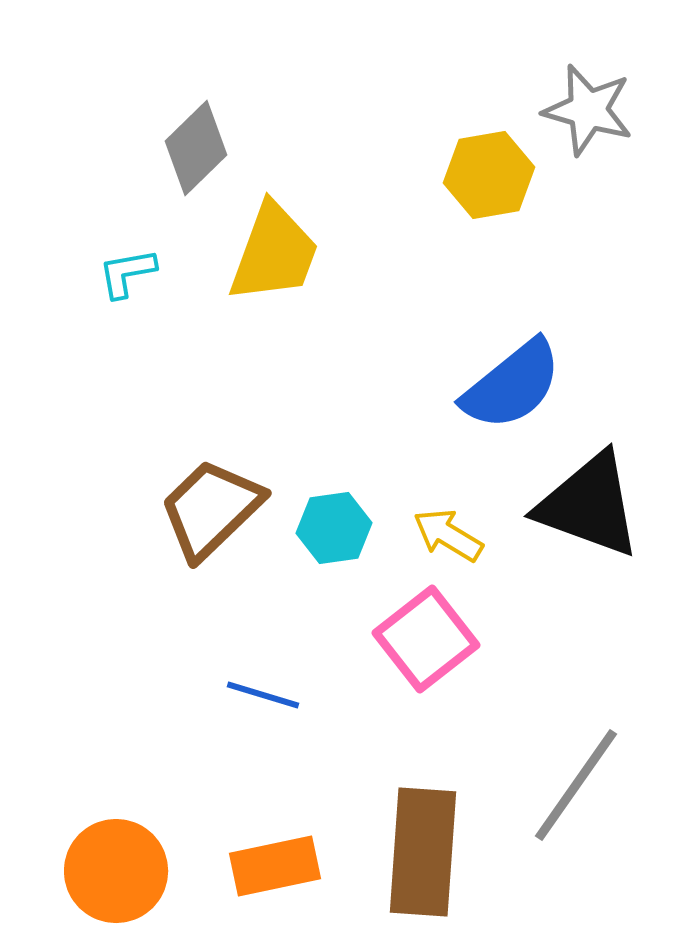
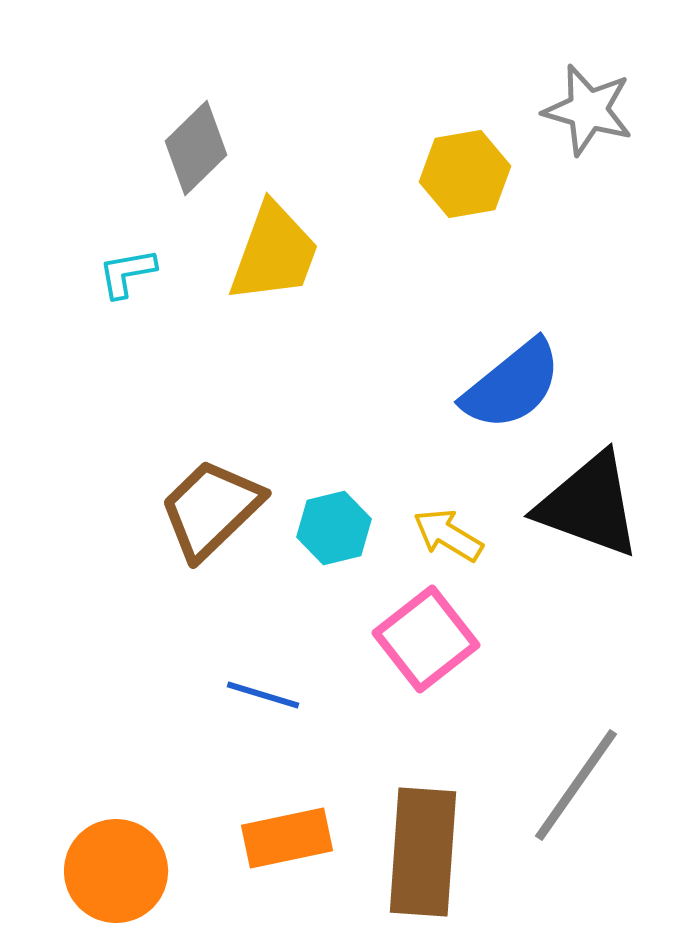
yellow hexagon: moved 24 px left, 1 px up
cyan hexagon: rotated 6 degrees counterclockwise
orange rectangle: moved 12 px right, 28 px up
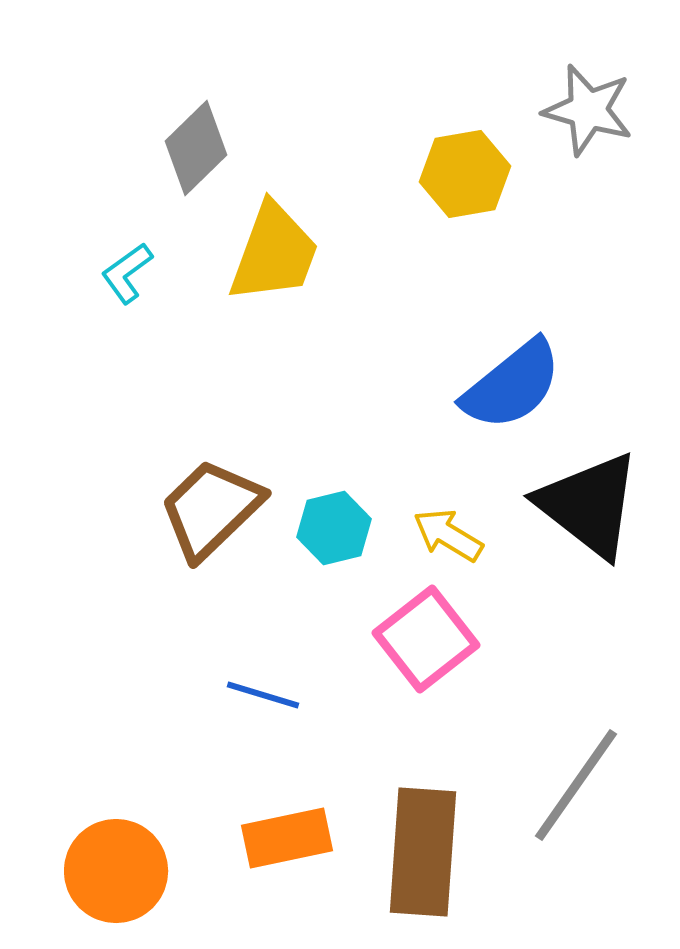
cyan L-shape: rotated 26 degrees counterclockwise
black triangle: rotated 18 degrees clockwise
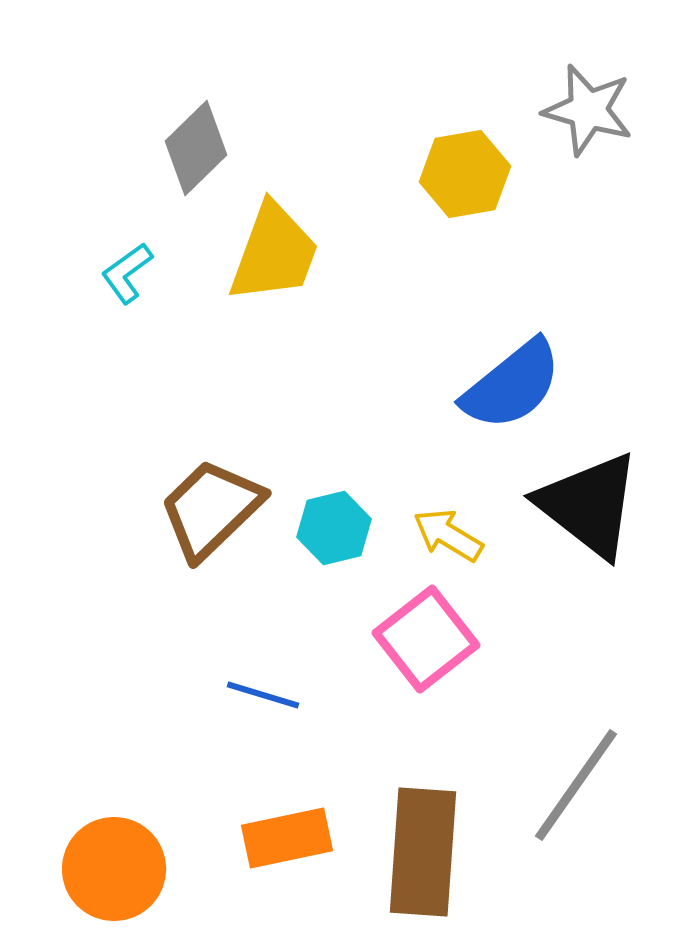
orange circle: moved 2 px left, 2 px up
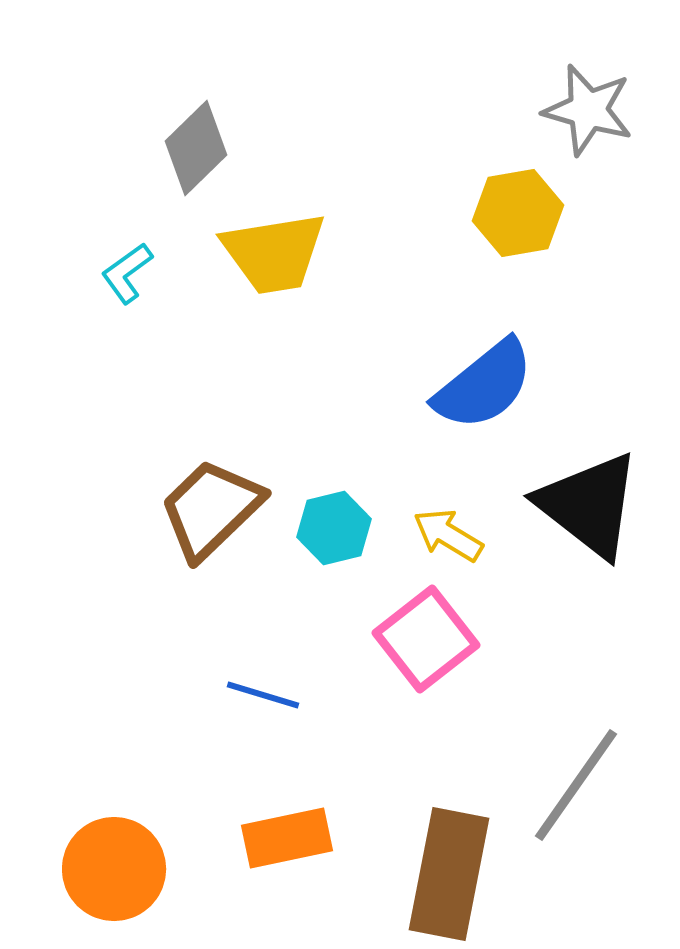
yellow hexagon: moved 53 px right, 39 px down
yellow trapezoid: rotated 61 degrees clockwise
blue semicircle: moved 28 px left
brown rectangle: moved 26 px right, 22 px down; rotated 7 degrees clockwise
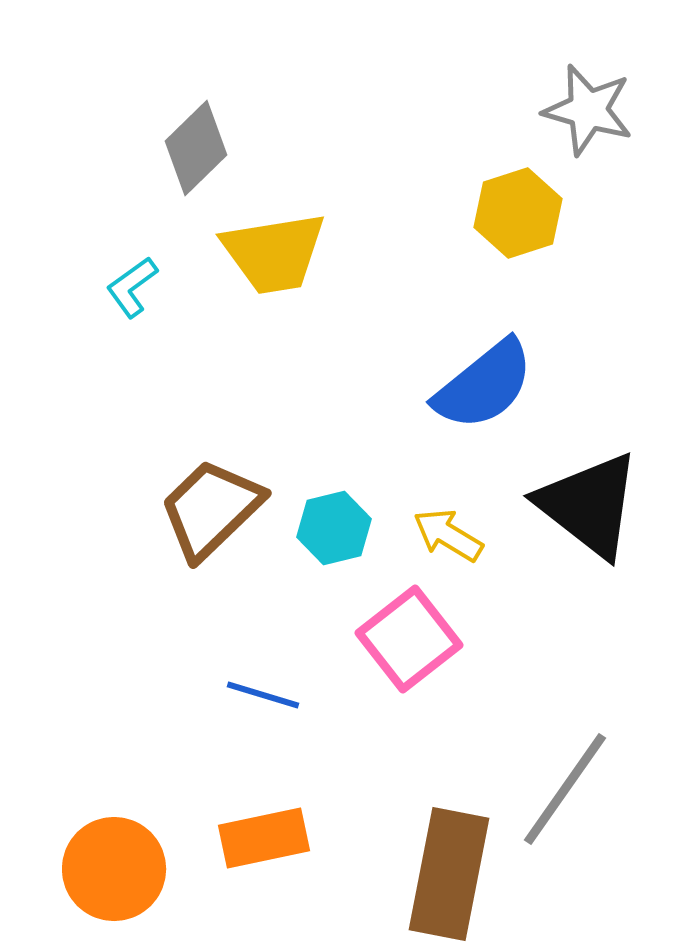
yellow hexagon: rotated 8 degrees counterclockwise
cyan L-shape: moved 5 px right, 14 px down
pink square: moved 17 px left
gray line: moved 11 px left, 4 px down
orange rectangle: moved 23 px left
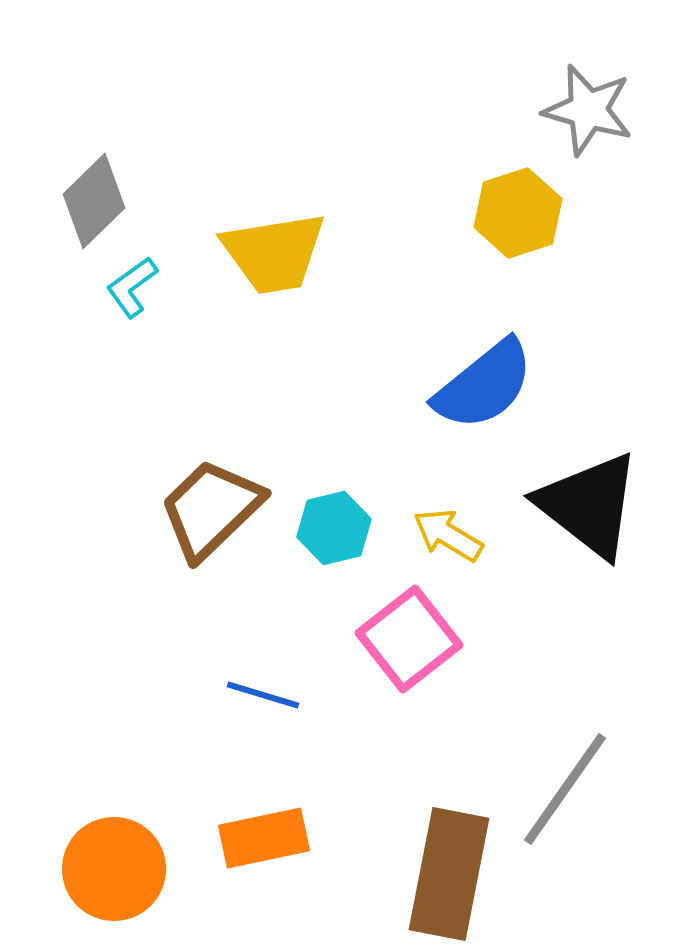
gray diamond: moved 102 px left, 53 px down
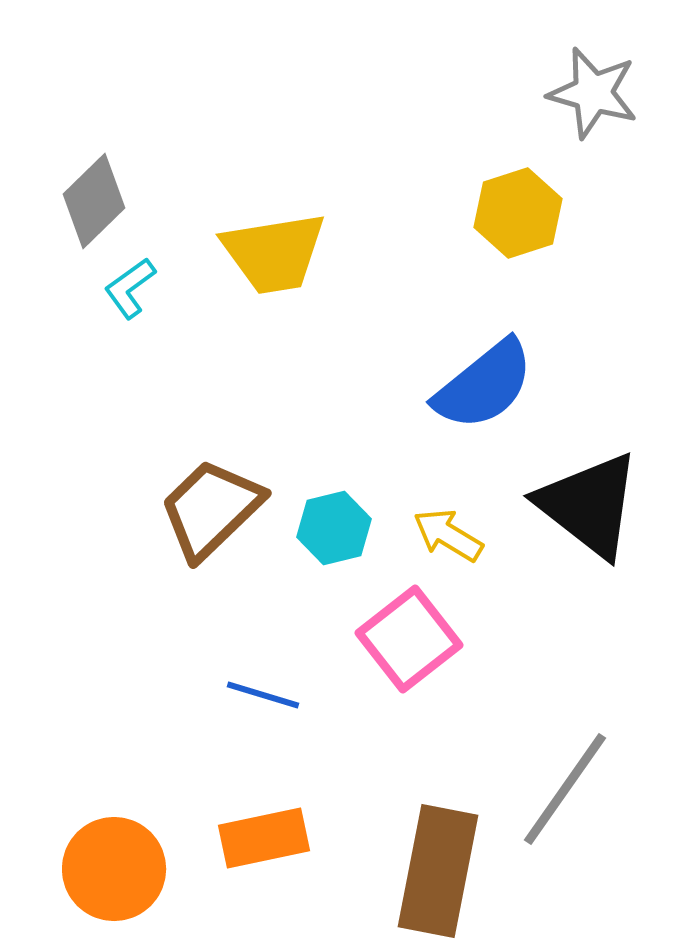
gray star: moved 5 px right, 17 px up
cyan L-shape: moved 2 px left, 1 px down
brown rectangle: moved 11 px left, 3 px up
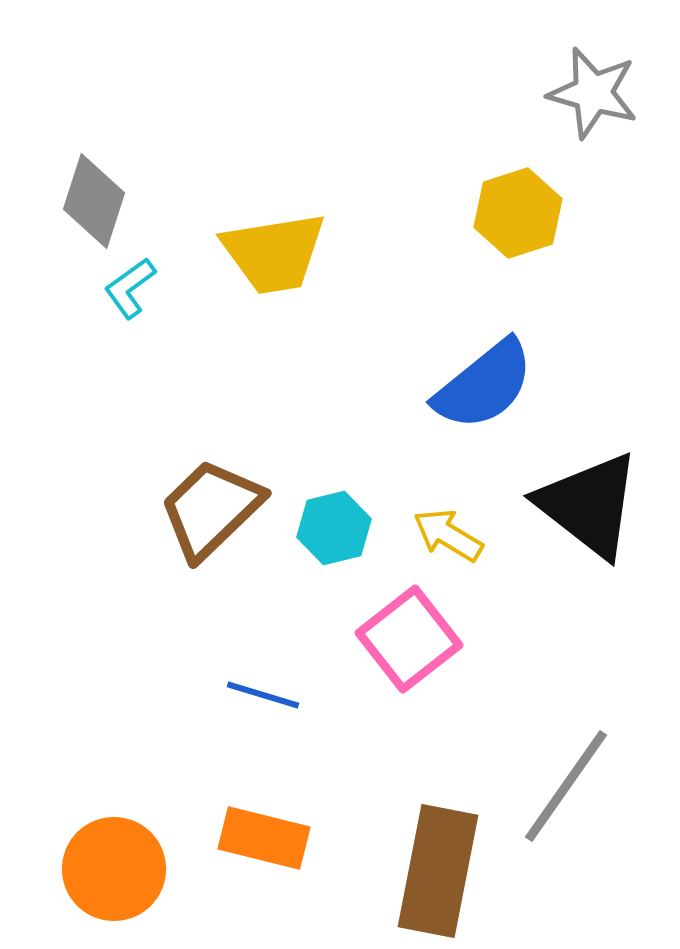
gray diamond: rotated 28 degrees counterclockwise
gray line: moved 1 px right, 3 px up
orange rectangle: rotated 26 degrees clockwise
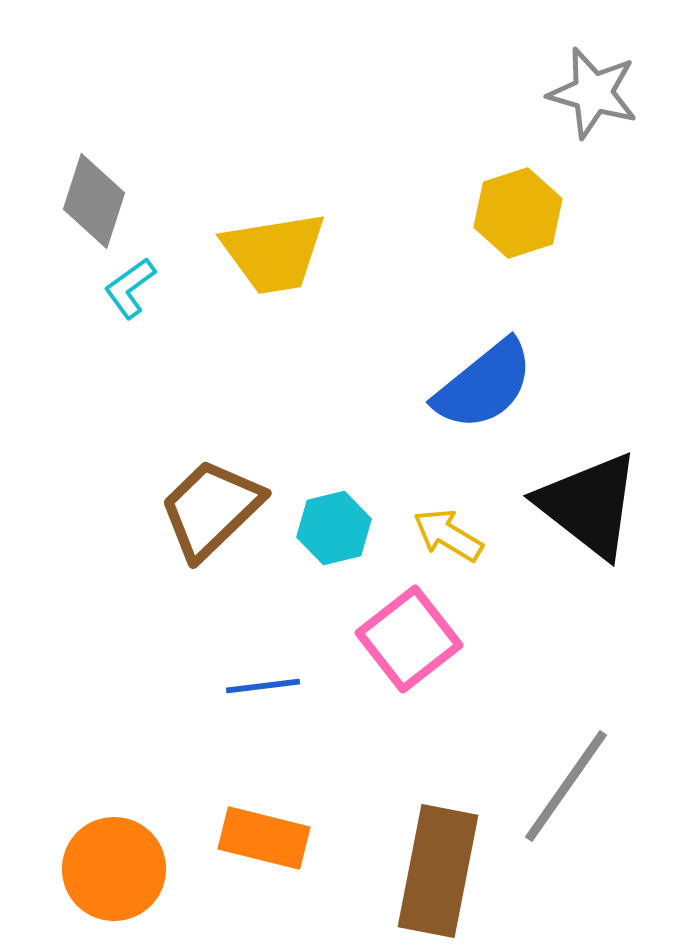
blue line: moved 9 px up; rotated 24 degrees counterclockwise
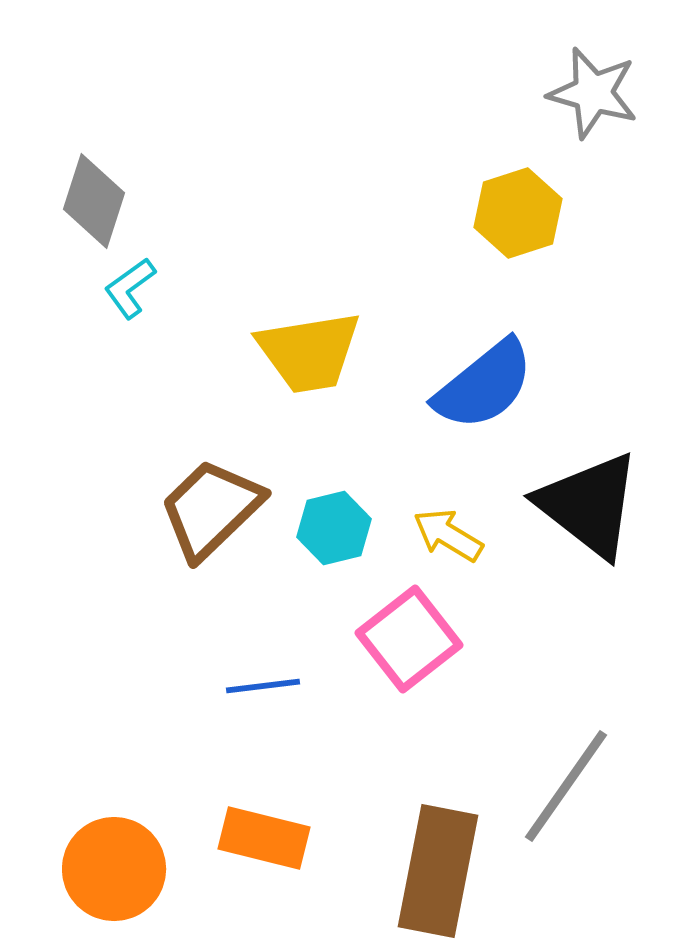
yellow trapezoid: moved 35 px right, 99 px down
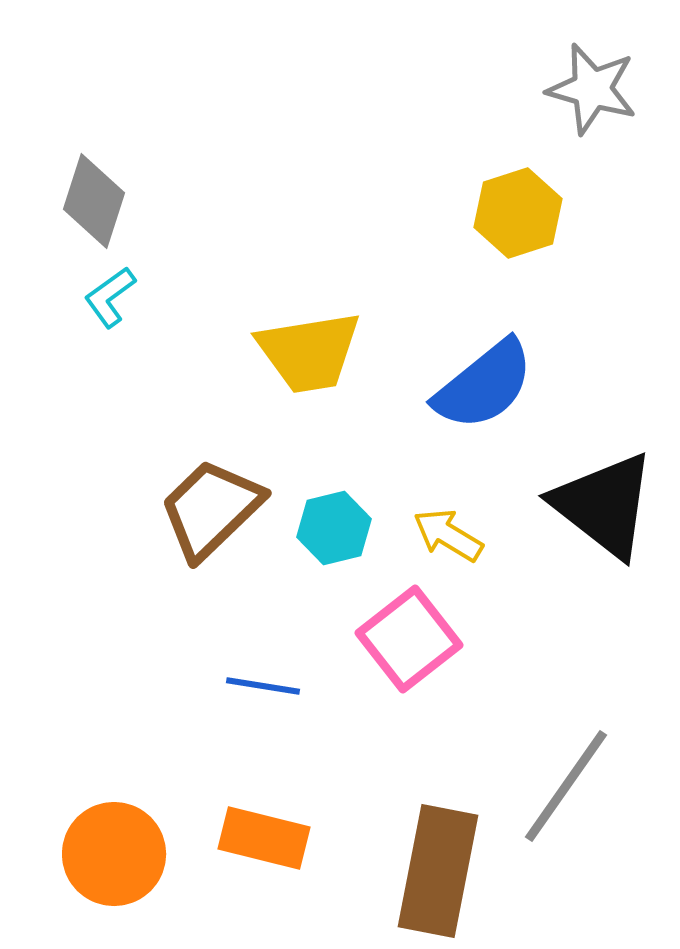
gray star: moved 1 px left, 4 px up
cyan L-shape: moved 20 px left, 9 px down
black triangle: moved 15 px right
blue line: rotated 16 degrees clockwise
orange circle: moved 15 px up
